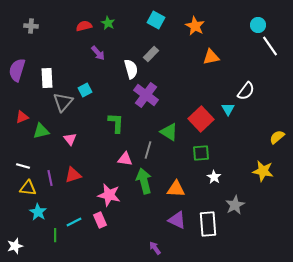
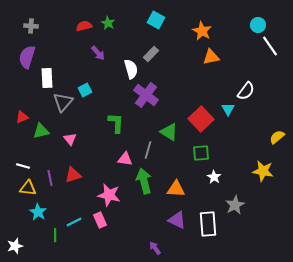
orange star at (195, 26): moved 7 px right, 5 px down
purple semicircle at (17, 70): moved 10 px right, 13 px up
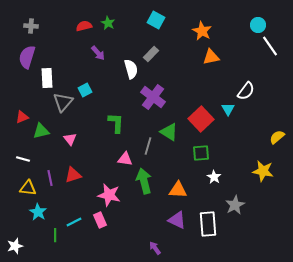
purple cross at (146, 95): moved 7 px right, 2 px down
gray line at (148, 150): moved 4 px up
white line at (23, 166): moved 7 px up
orange triangle at (176, 189): moved 2 px right, 1 px down
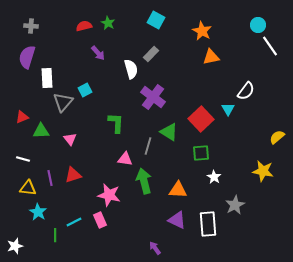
green triangle at (41, 131): rotated 12 degrees clockwise
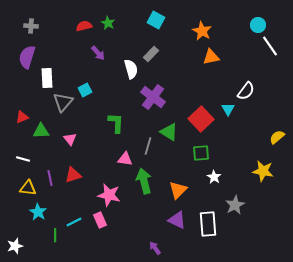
orange triangle at (178, 190): rotated 48 degrees counterclockwise
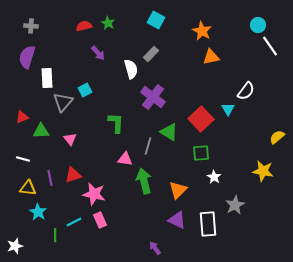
pink star at (109, 195): moved 15 px left, 1 px up
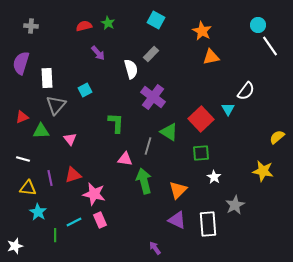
purple semicircle at (27, 57): moved 6 px left, 6 px down
gray triangle at (63, 102): moved 7 px left, 3 px down
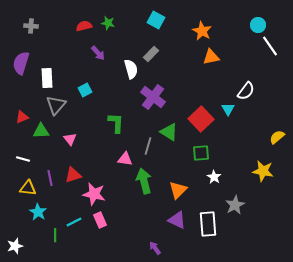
green star at (108, 23): rotated 16 degrees counterclockwise
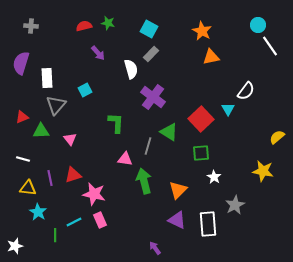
cyan square at (156, 20): moved 7 px left, 9 px down
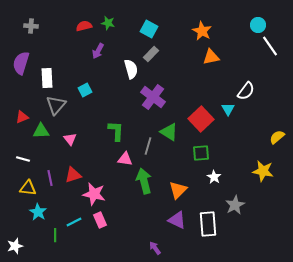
purple arrow at (98, 53): moved 2 px up; rotated 70 degrees clockwise
green L-shape at (116, 123): moved 8 px down
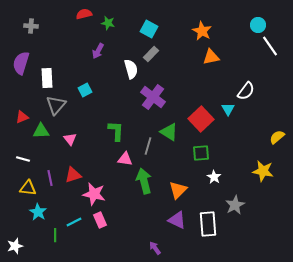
red semicircle at (84, 26): moved 12 px up
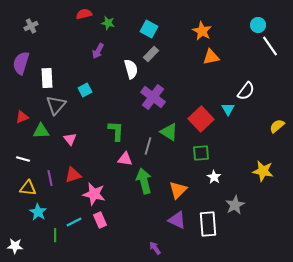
gray cross at (31, 26): rotated 32 degrees counterclockwise
yellow semicircle at (277, 137): moved 11 px up
white star at (15, 246): rotated 21 degrees clockwise
